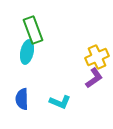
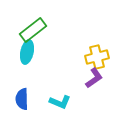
green rectangle: rotated 72 degrees clockwise
yellow cross: rotated 10 degrees clockwise
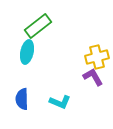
green rectangle: moved 5 px right, 4 px up
purple L-shape: moved 1 px left, 1 px up; rotated 85 degrees counterclockwise
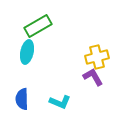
green rectangle: rotated 8 degrees clockwise
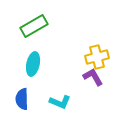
green rectangle: moved 4 px left
cyan ellipse: moved 6 px right, 12 px down
